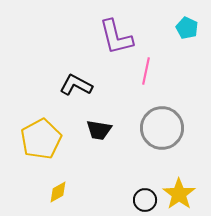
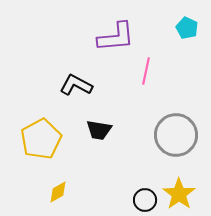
purple L-shape: rotated 81 degrees counterclockwise
gray circle: moved 14 px right, 7 px down
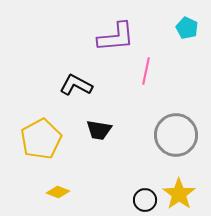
yellow diamond: rotated 50 degrees clockwise
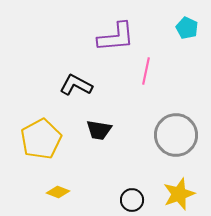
yellow star: rotated 16 degrees clockwise
black circle: moved 13 px left
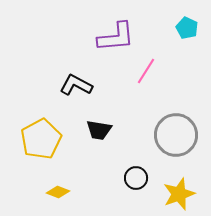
pink line: rotated 20 degrees clockwise
black circle: moved 4 px right, 22 px up
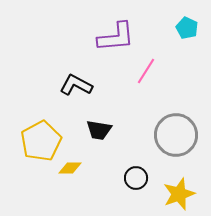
yellow pentagon: moved 2 px down
yellow diamond: moved 12 px right, 24 px up; rotated 20 degrees counterclockwise
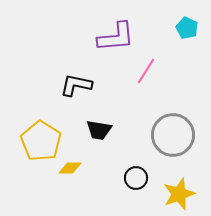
black L-shape: rotated 16 degrees counterclockwise
gray circle: moved 3 px left
yellow pentagon: rotated 12 degrees counterclockwise
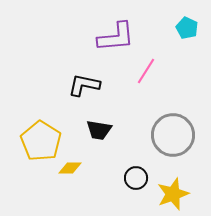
black L-shape: moved 8 px right
yellow star: moved 6 px left
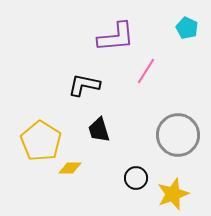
black trapezoid: rotated 64 degrees clockwise
gray circle: moved 5 px right
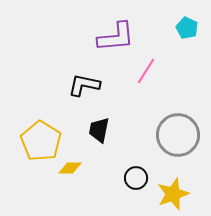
black trapezoid: rotated 28 degrees clockwise
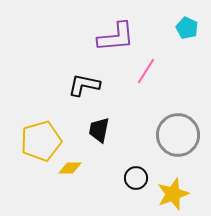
yellow pentagon: rotated 24 degrees clockwise
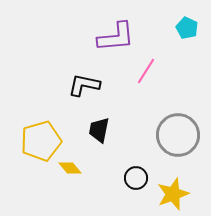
yellow diamond: rotated 50 degrees clockwise
